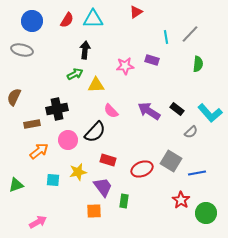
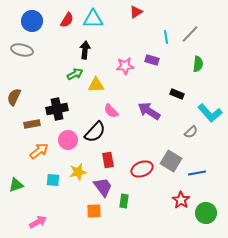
black rectangle: moved 15 px up; rotated 16 degrees counterclockwise
red rectangle: rotated 63 degrees clockwise
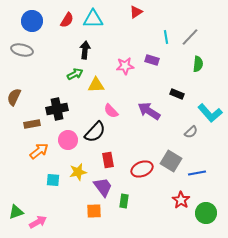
gray line: moved 3 px down
green triangle: moved 27 px down
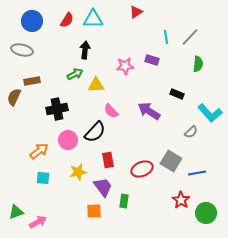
brown rectangle: moved 43 px up
cyan square: moved 10 px left, 2 px up
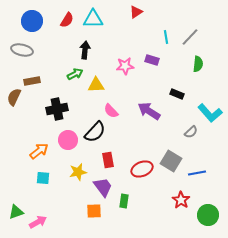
green circle: moved 2 px right, 2 px down
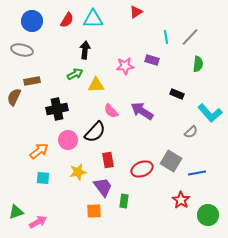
purple arrow: moved 7 px left
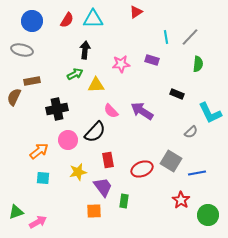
pink star: moved 4 px left, 2 px up
cyan L-shape: rotated 15 degrees clockwise
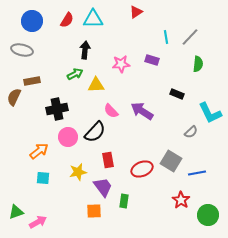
pink circle: moved 3 px up
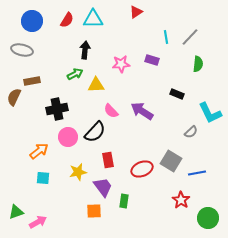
green circle: moved 3 px down
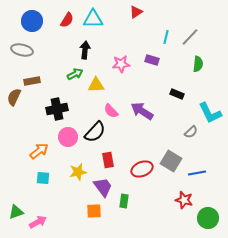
cyan line: rotated 24 degrees clockwise
red star: moved 3 px right; rotated 18 degrees counterclockwise
